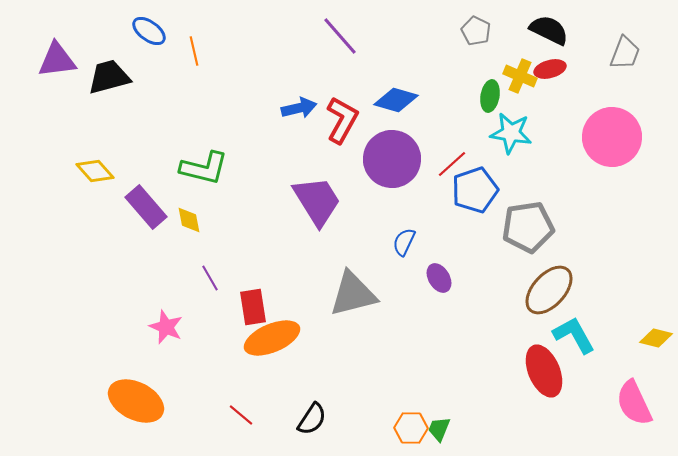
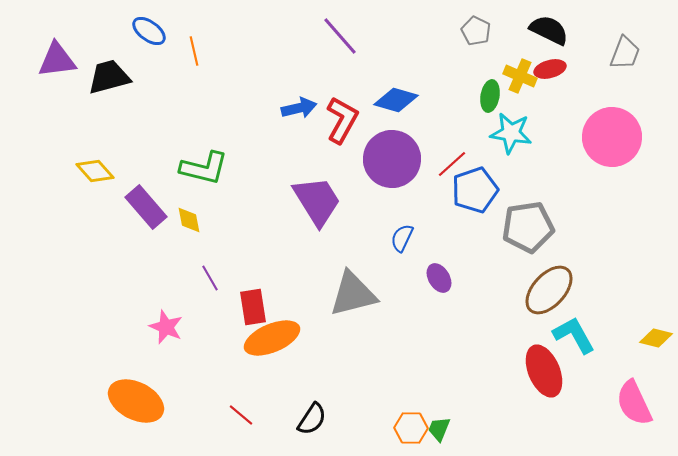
blue semicircle at (404, 242): moved 2 px left, 4 px up
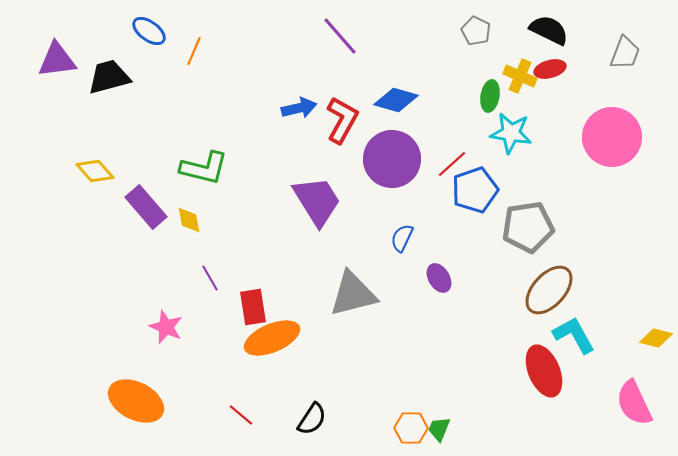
orange line at (194, 51): rotated 36 degrees clockwise
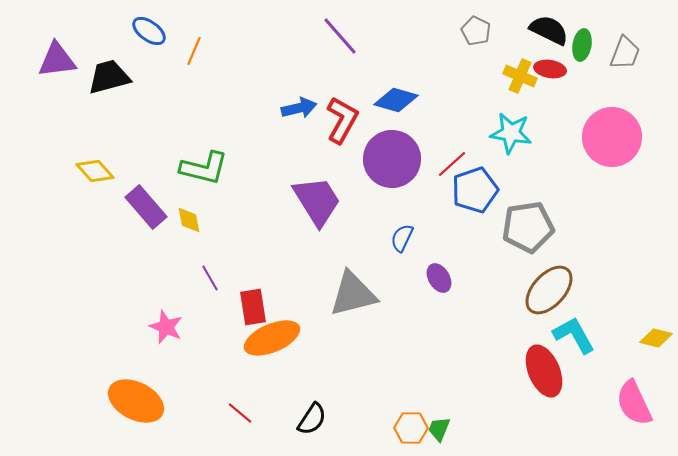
red ellipse at (550, 69): rotated 24 degrees clockwise
green ellipse at (490, 96): moved 92 px right, 51 px up
red line at (241, 415): moved 1 px left, 2 px up
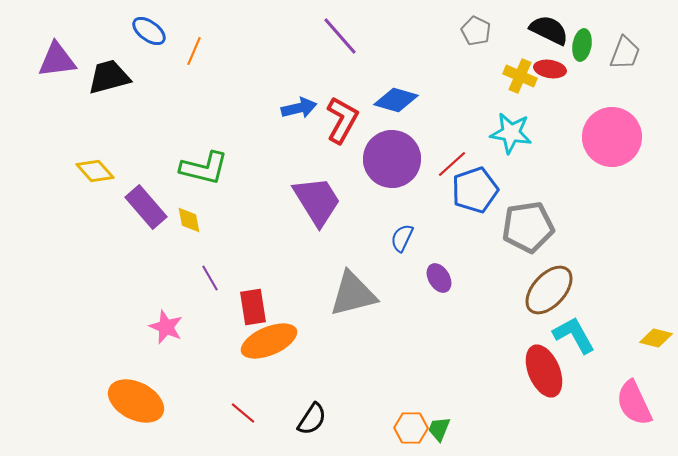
orange ellipse at (272, 338): moved 3 px left, 3 px down
red line at (240, 413): moved 3 px right
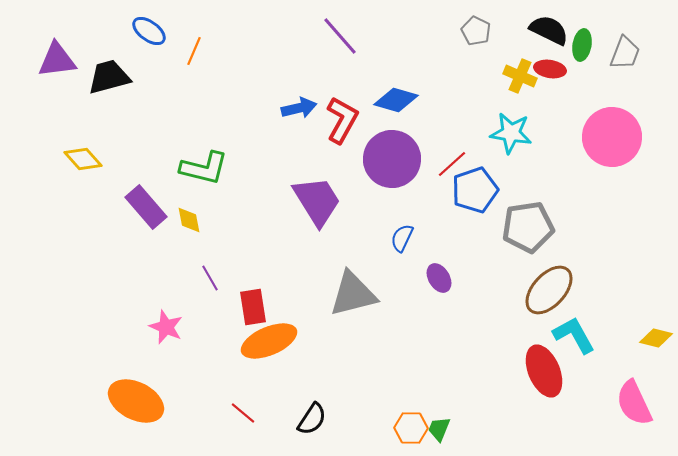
yellow diamond at (95, 171): moved 12 px left, 12 px up
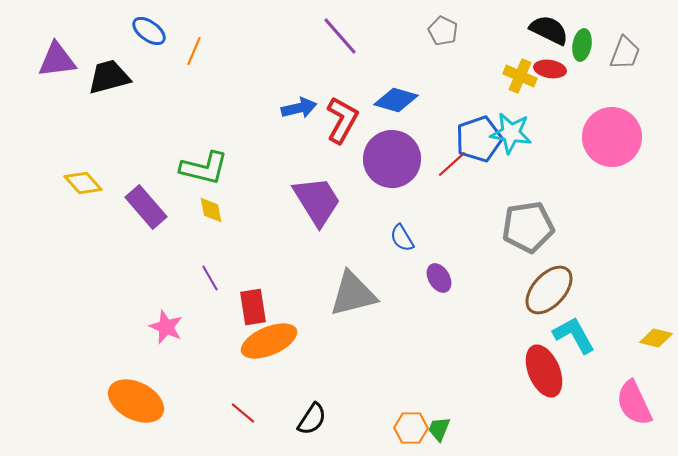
gray pentagon at (476, 31): moved 33 px left
yellow diamond at (83, 159): moved 24 px down
blue pentagon at (475, 190): moved 4 px right, 51 px up
yellow diamond at (189, 220): moved 22 px right, 10 px up
blue semicircle at (402, 238): rotated 56 degrees counterclockwise
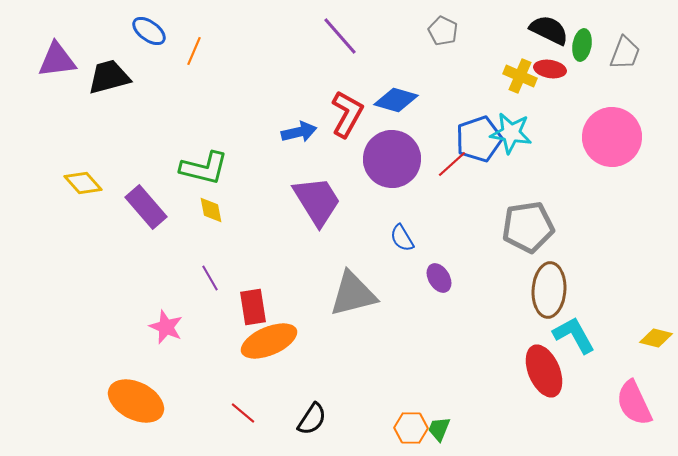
blue arrow at (299, 108): moved 24 px down
red L-shape at (342, 120): moved 5 px right, 6 px up
brown ellipse at (549, 290): rotated 38 degrees counterclockwise
